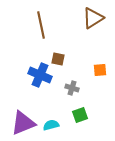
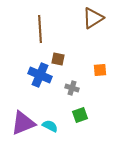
brown line: moved 1 px left, 4 px down; rotated 8 degrees clockwise
cyan semicircle: moved 1 px left, 1 px down; rotated 42 degrees clockwise
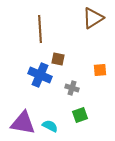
purple triangle: rotated 32 degrees clockwise
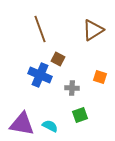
brown triangle: moved 12 px down
brown line: rotated 16 degrees counterclockwise
brown square: rotated 16 degrees clockwise
orange square: moved 7 px down; rotated 24 degrees clockwise
gray cross: rotated 16 degrees counterclockwise
purple triangle: moved 1 px left, 1 px down
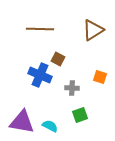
brown line: rotated 68 degrees counterclockwise
purple triangle: moved 2 px up
